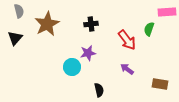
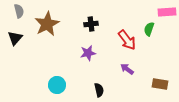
cyan circle: moved 15 px left, 18 px down
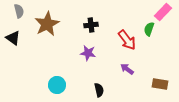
pink rectangle: moved 4 px left; rotated 42 degrees counterclockwise
black cross: moved 1 px down
black triangle: moved 2 px left; rotated 35 degrees counterclockwise
purple star: rotated 21 degrees clockwise
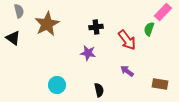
black cross: moved 5 px right, 2 px down
purple arrow: moved 2 px down
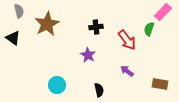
purple star: moved 2 px down; rotated 21 degrees clockwise
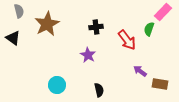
purple arrow: moved 13 px right
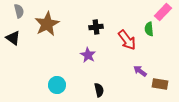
green semicircle: rotated 24 degrees counterclockwise
